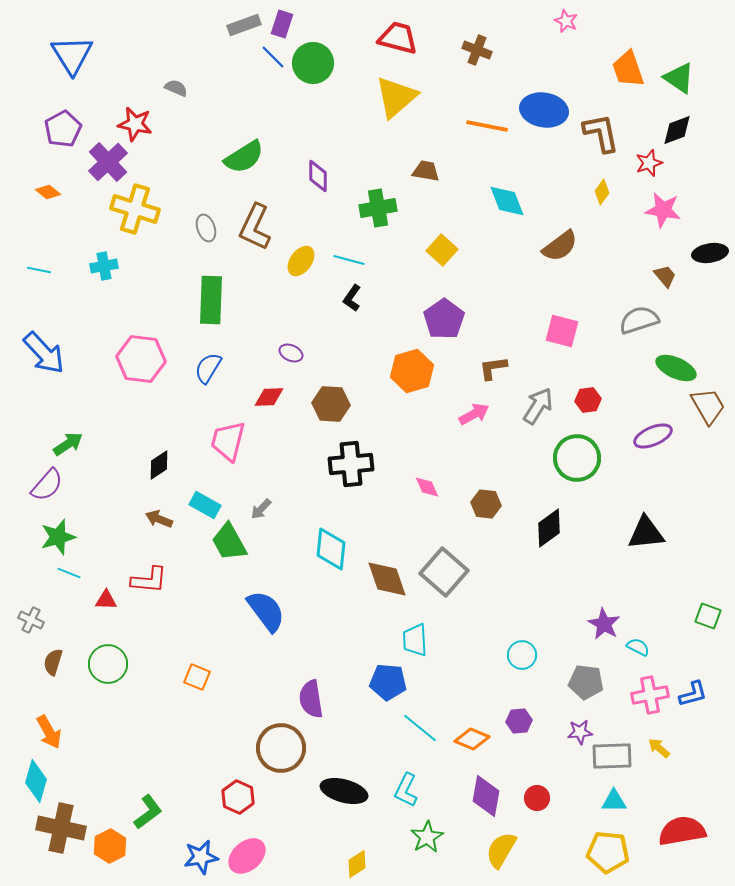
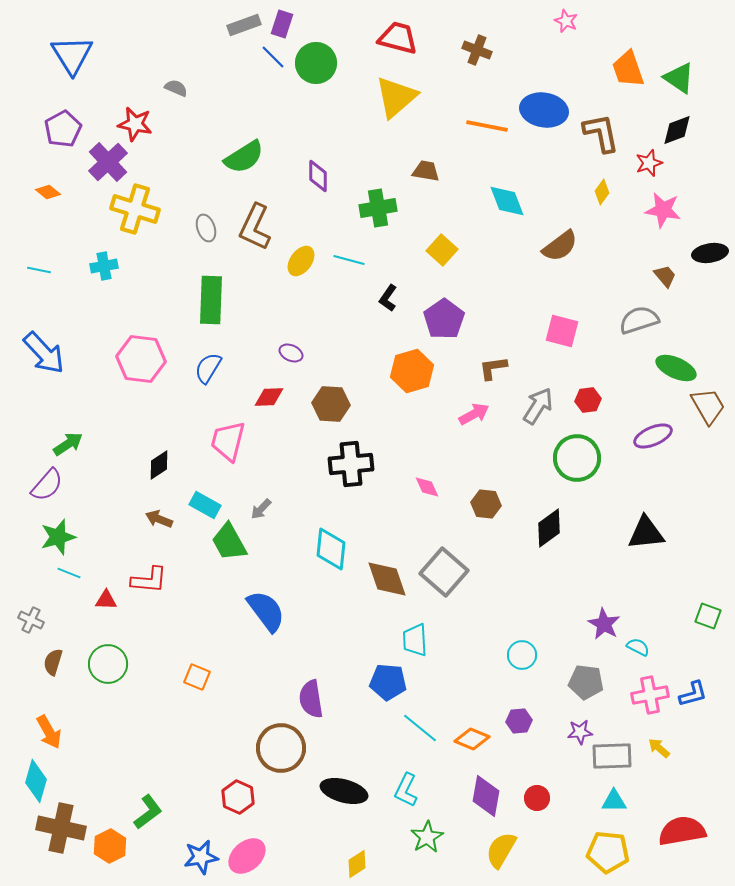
green circle at (313, 63): moved 3 px right
black L-shape at (352, 298): moved 36 px right
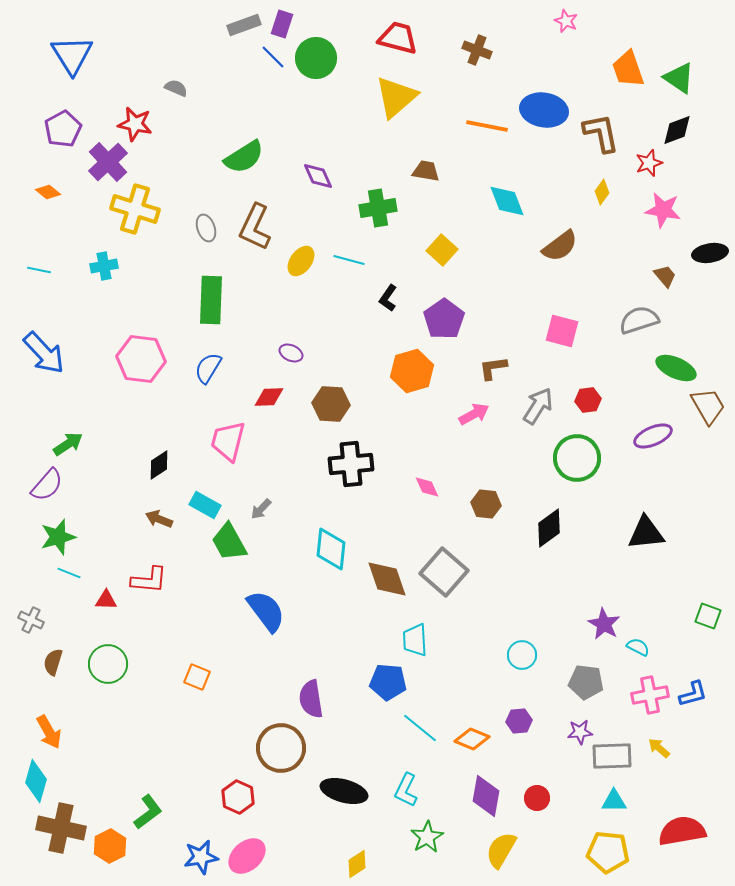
green circle at (316, 63): moved 5 px up
purple diamond at (318, 176): rotated 24 degrees counterclockwise
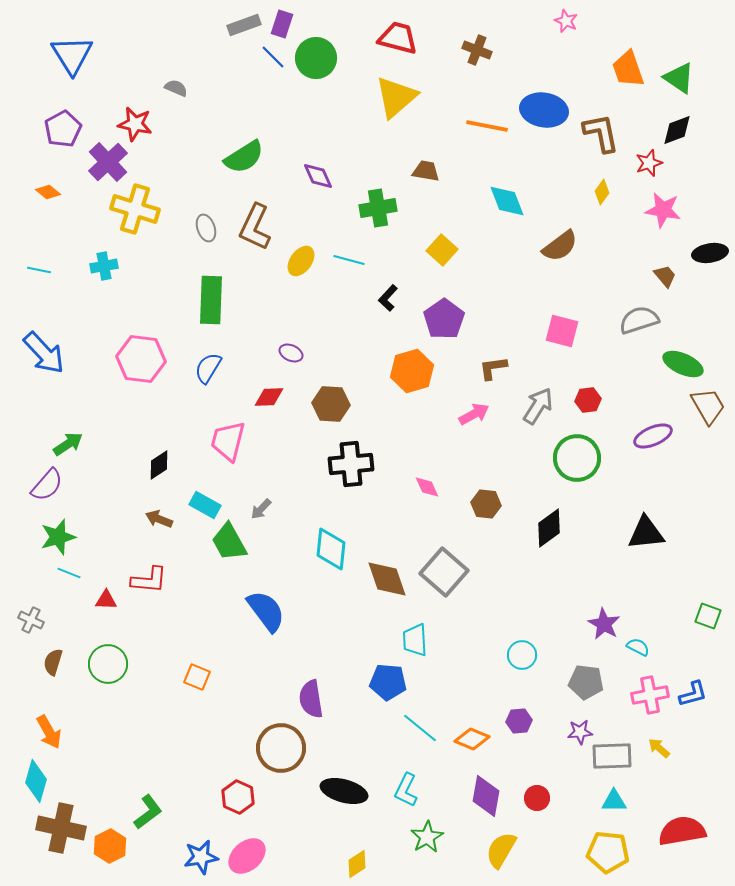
black L-shape at (388, 298): rotated 8 degrees clockwise
green ellipse at (676, 368): moved 7 px right, 4 px up
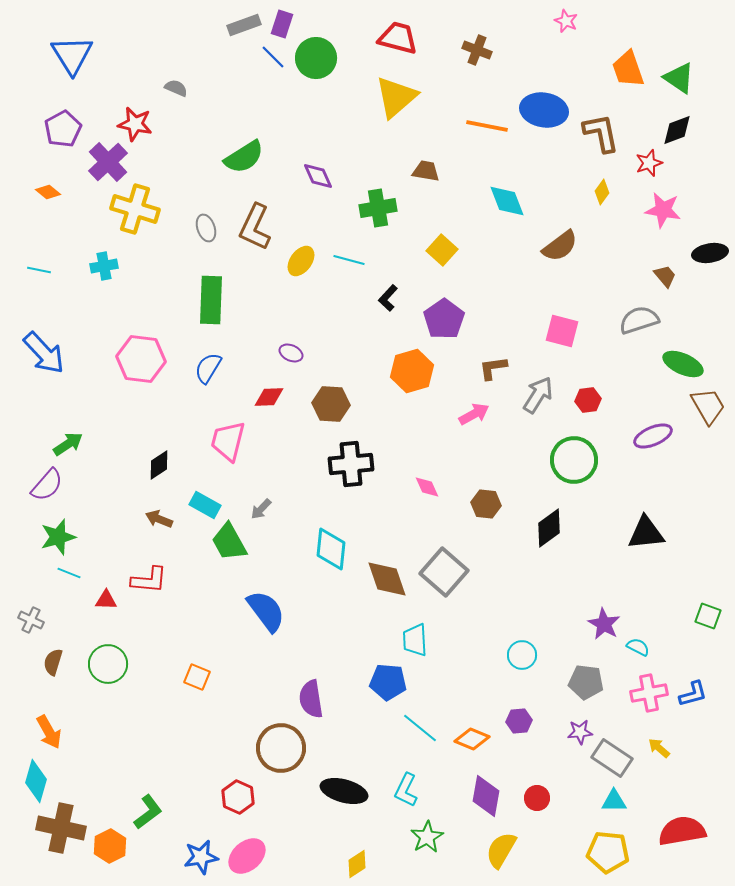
gray arrow at (538, 406): moved 11 px up
green circle at (577, 458): moved 3 px left, 2 px down
pink cross at (650, 695): moved 1 px left, 2 px up
gray rectangle at (612, 756): moved 2 px down; rotated 36 degrees clockwise
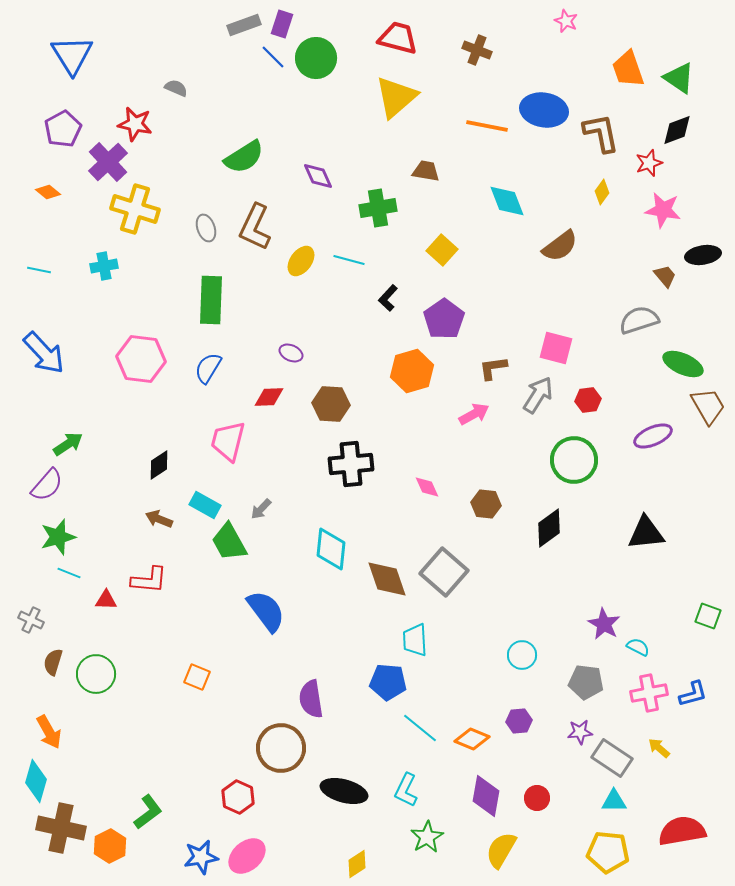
black ellipse at (710, 253): moved 7 px left, 2 px down
pink square at (562, 331): moved 6 px left, 17 px down
green circle at (108, 664): moved 12 px left, 10 px down
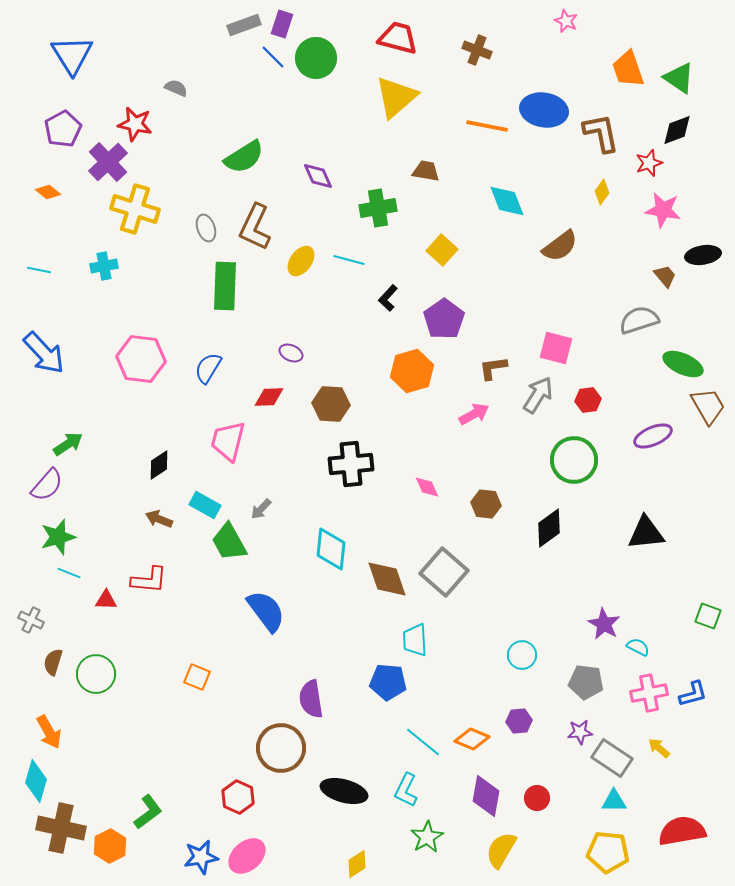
green rectangle at (211, 300): moved 14 px right, 14 px up
cyan line at (420, 728): moved 3 px right, 14 px down
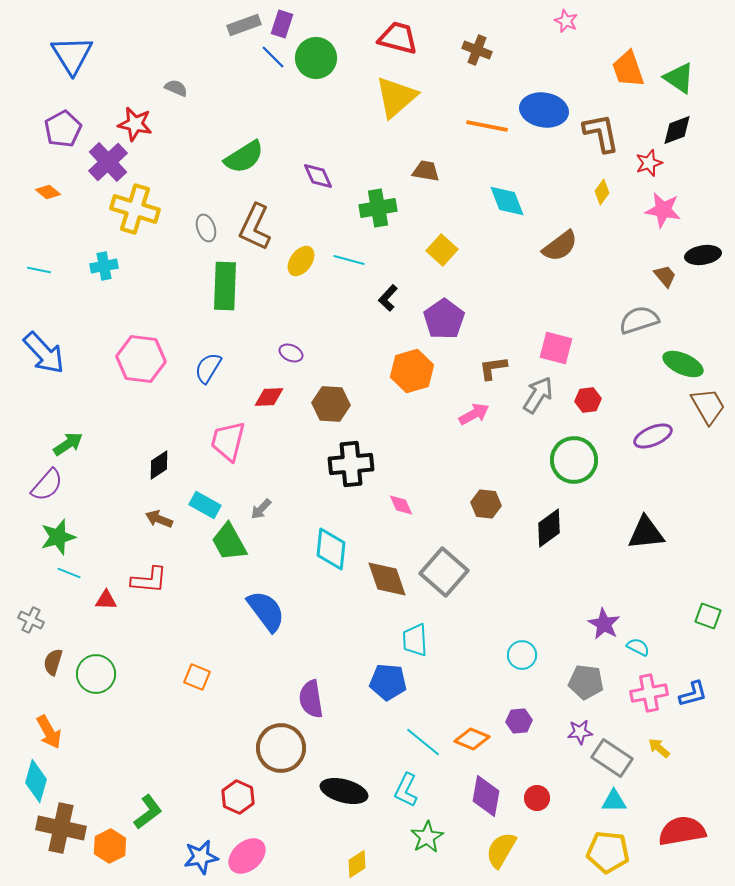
pink diamond at (427, 487): moved 26 px left, 18 px down
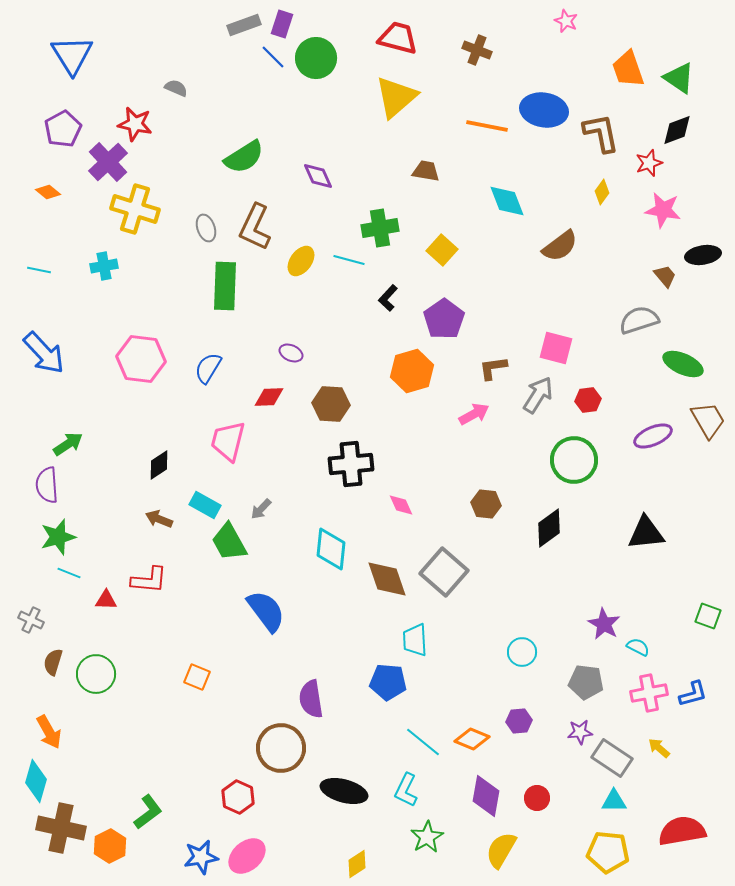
green cross at (378, 208): moved 2 px right, 20 px down
brown trapezoid at (708, 406): moved 14 px down
purple semicircle at (47, 485): rotated 135 degrees clockwise
cyan circle at (522, 655): moved 3 px up
